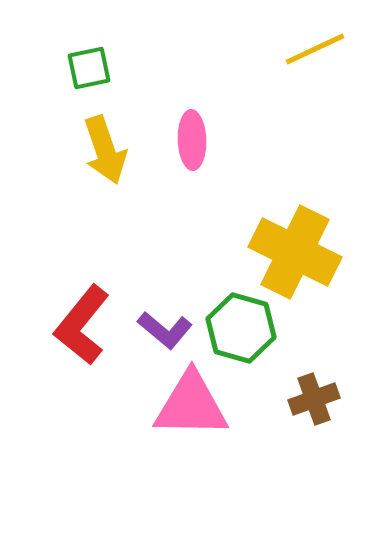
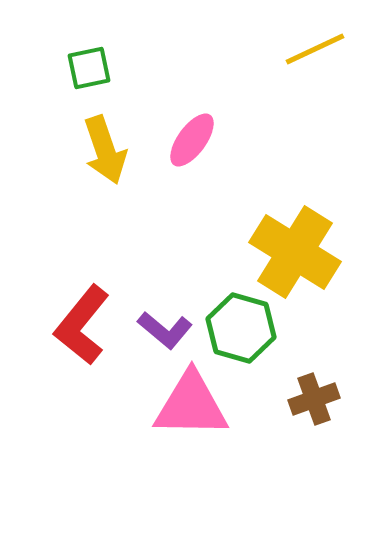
pink ellipse: rotated 38 degrees clockwise
yellow cross: rotated 6 degrees clockwise
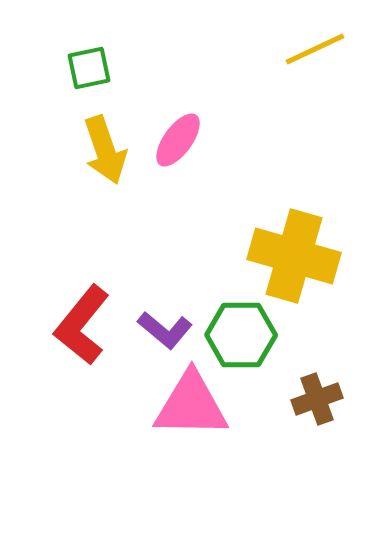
pink ellipse: moved 14 px left
yellow cross: moved 1 px left, 4 px down; rotated 16 degrees counterclockwise
green hexagon: moved 7 px down; rotated 16 degrees counterclockwise
brown cross: moved 3 px right
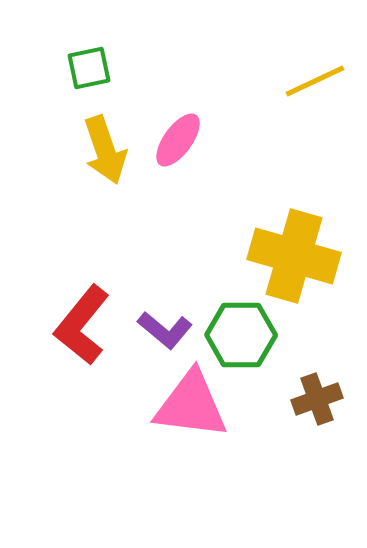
yellow line: moved 32 px down
pink triangle: rotated 6 degrees clockwise
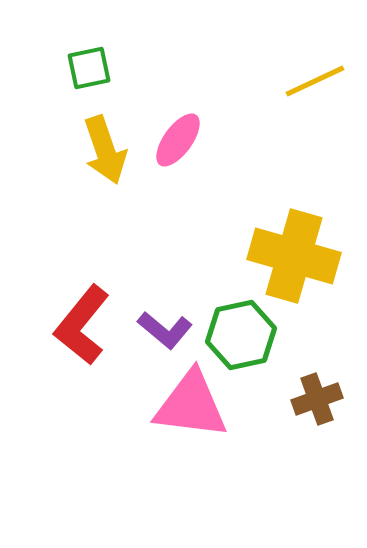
green hexagon: rotated 12 degrees counterclockwise
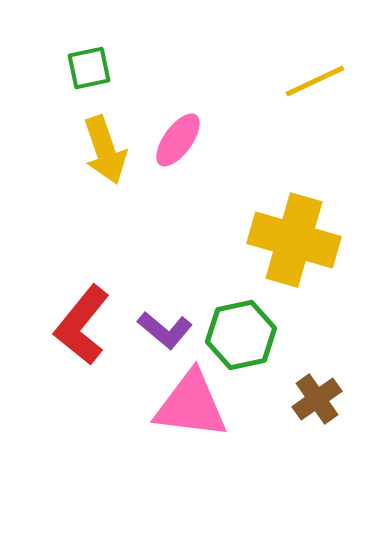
yellow cross: moved 16 px up
brown cross: rotated 15 degrees counterclockwise
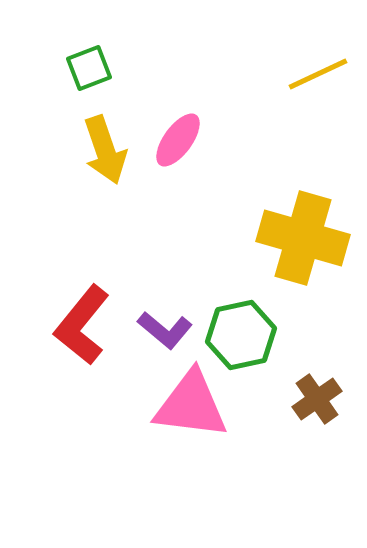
green square: rotated 9 degrees counterclockwise
yellow line: moved 3 px right, 7 px up
yellow cross: moved 9 px right, 2 px up
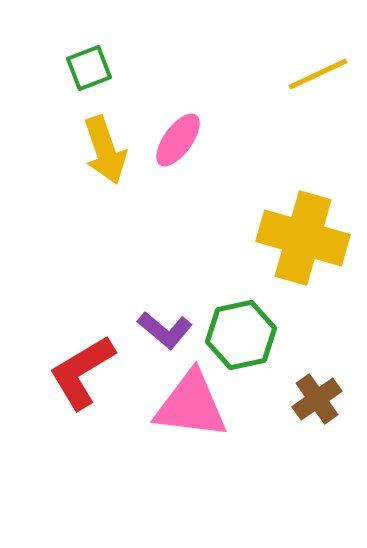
red L-shape: moved 47 px down; rotated 20 degrees clockwise
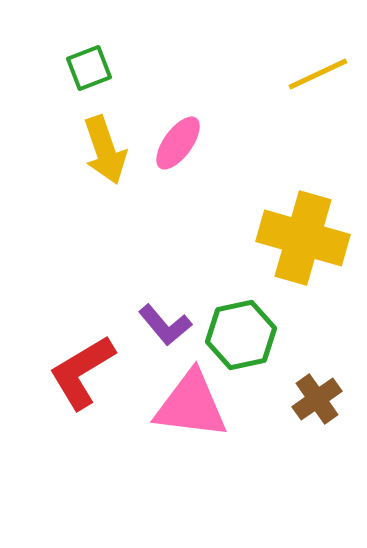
pink ellipse: moved 3 px down
purple L-shape: moved 5 px up; rotated 10 degrees clockwise
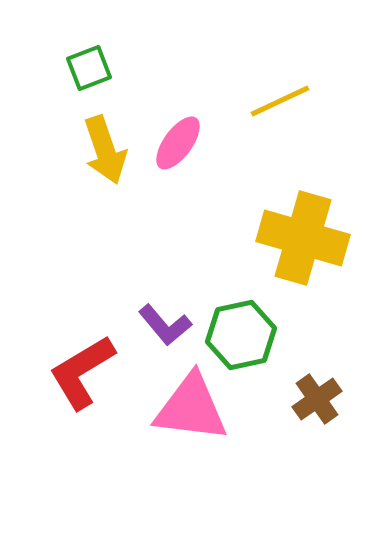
yellow line: moved 38 px left, 27 px down
pink triangle: moved 3 px down
